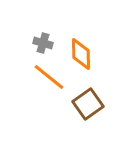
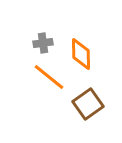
gray cross: rotated 24 degrees counterclockwise
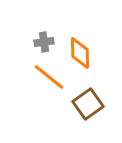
gray cross: moved 1 px right, 1 px up
orange diamond: moved 1 px left, 1 px up
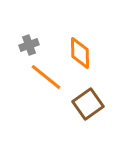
gray cross: moved 15 px left, 3 px down; rotated 12 degrees counterclockwise
orange line: moved 3 px left
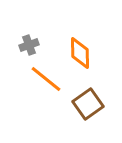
orange line: moved 2 px down
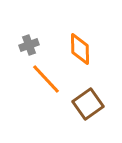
orange diamond: moved 4 px up
orange line: rotated 8 degrees clockwise
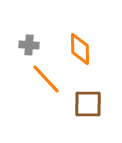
gray cross: rotated 24 degrees clockwise
brown square: rotated 36 degrees clockwise
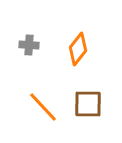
orange diamond: moved 2 px left; rotated 40 degrees clockwise
orange line: moved 3 px left, 28 px down
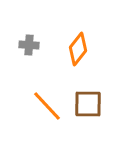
orange line: moved 4 px right, 1 px up
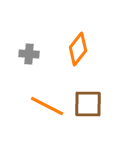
gray cross: moved 9 px down
orange line: rotated 20 degrees counterclockwise
